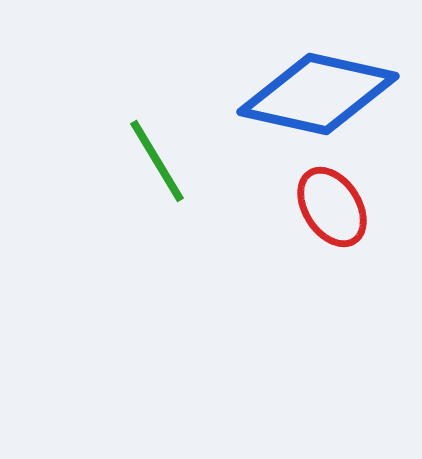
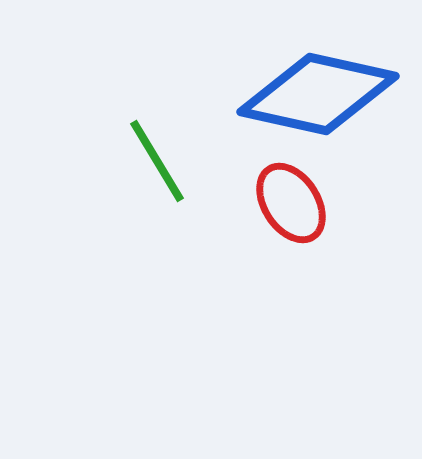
red ellipse: moved 41 px left, 4 px up
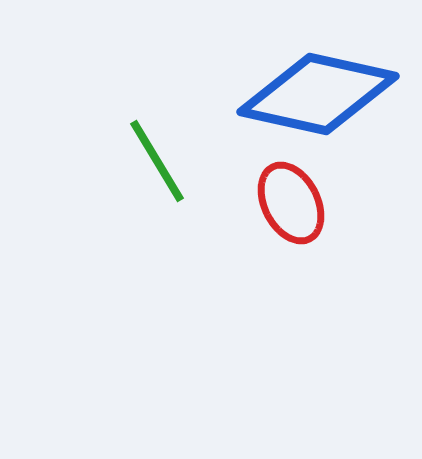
red ellipse: rotated 6 degrees clockwise
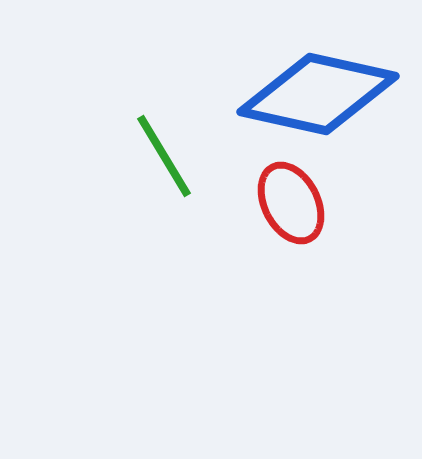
green line: moved 7 px right, 5 px up
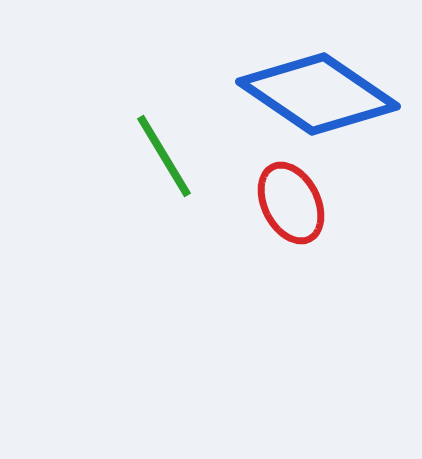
blue diamond: rotated 22 degrees clockwise
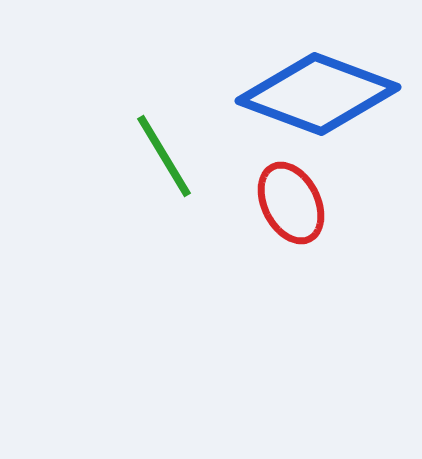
blue diamond: rotated 14 degrees counterclockwise
